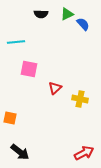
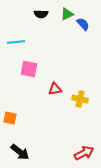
red triangle: moved 1 px down; rotated 32 degrees clockwise
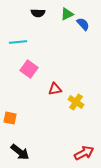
black semicircle: moved 3 px left, 1 px up
cyan line: moved 2 px right
pink square: rotated 24 degrees clockwise
yellow cross: moved 4 px left, 3 px down; rotated 21 degrees clockwise
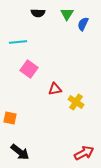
green triangle: rotated 32 degrees counterclockwise
blue semicircle: rotated 112 degrees counterclockwise
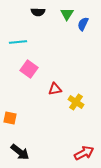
black semicircle: moved 1 px up
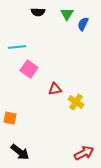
cyan line: moved 1 px left, 5 px down
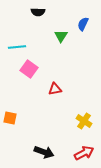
green triangle: moved 6 px left, 22 px down
yellow cross: moved 8 px right, 19 px down
black arrow: moved 24 px right; rotated 18 degrees counterclockwise
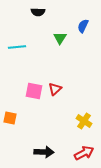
blue semicircle: moved 2 px down
green triangle: moved 1 px left, 2 px down
pink square: moved 5 px right, 22 px down; rotated 24 degrees counterclockwise
red triangle: rotated 32 degrees counterclockwise
black arrow: rotated 18 degrees counterclockwise
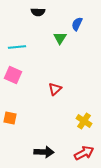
blue semicircle: moved 6 px left, 2 px up
pink square: moved 21 px left, 16 px up; rotated 12 degrees clockwise
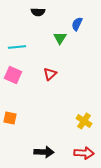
red triangle: moved 5 px left, 15 px up
red arrow: rotated 30 degrees clockwise
